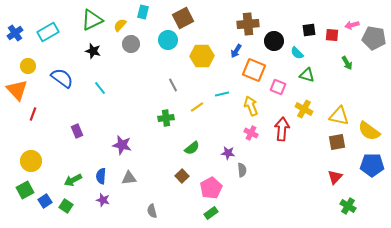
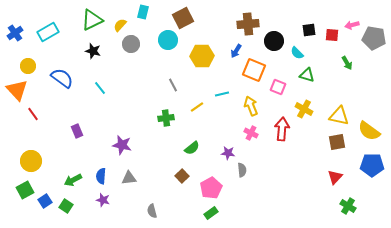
red line at (33, 114): rotated 56 degrees counterclockwise
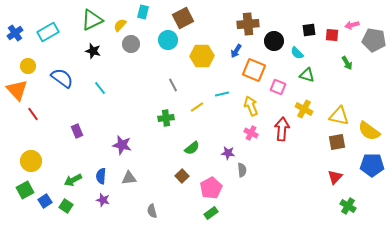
gray pentagon at (374, 38): moved 2 px down
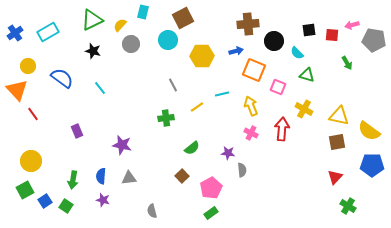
blue arrow at (236, 51): rotated 136 degrees counterclockwise
green arrow at (73, 180): rotated 54 degrees counterclockwise
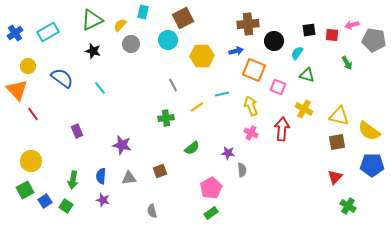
cyan semicircle at (297, 53): rotated 80 degrees clockwise
brown square at (182, 176): moved 22 px left, 5 px up; rotated 24 degrees clockwise
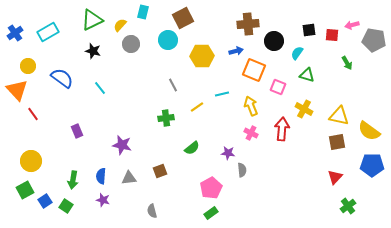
green cross at (348, 206): rotated 21 degrees clockwise
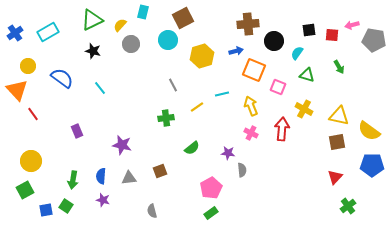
yellow hexagon at (202, 56): rotated 15 degrees counterclockwise
green arrow at (347, 63): moved 8 px left, 4 px down
blue square at (45, 201): moved 1 px right, 9 px down; rotated 24 degrees clockwise
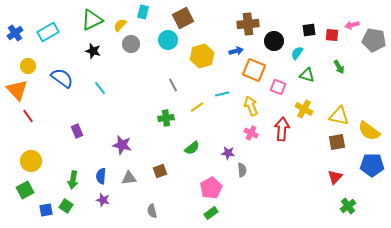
red line at (33, 114): moved 5 px left, 2 px down
